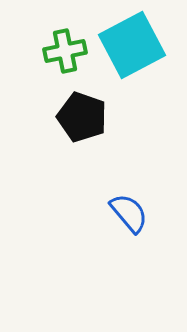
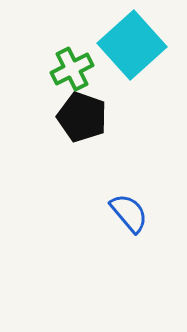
cyan square: rotated 14 degrees counterclockwise
green cross: moved 7 px right, 18 px down; rotated 15 degrees counterclockwise
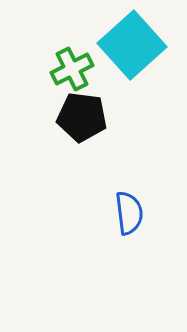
black pentagon: rotated 12 degrees counterclockwise
blue semicircle: rotated 33 degrees clockwise
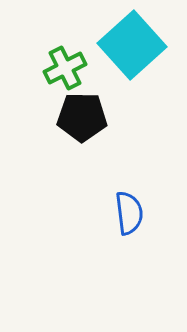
green cross: moved 7 px left, 1 px up
black pentagon: rotated 6 degrees counterclockwise
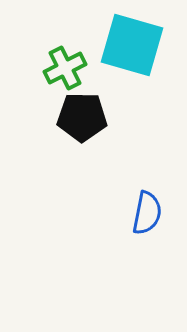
cyan square: rotated 32 degrees counterclockwise
blue semicircle: moved 18 px right; rotated 18 degrees clockwise
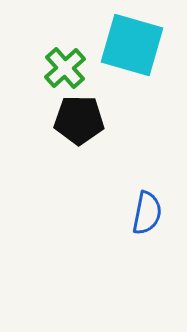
green cross: rotated 15 degrees counterclockwise
black pentagon: moved 3 px left, 3 px down
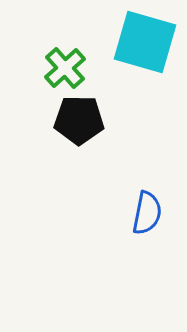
cyan square: moved 13 px right, 3 px up
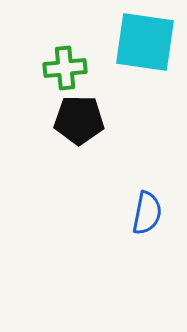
cyan square: rotated 8 degrees counterclockwise
green cross: rotated 36 degrees clockwise
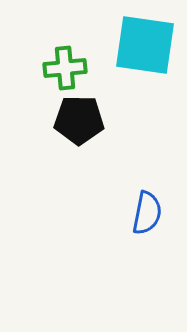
cyan square: moved 3 px down
